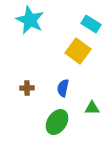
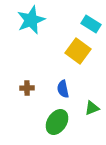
cyan star: moved 1 px right; rotated 24 degrees clockwise
blue semicircle: moved 1 px down; rotated 24 degrees counterclockwise
green triangle: rotated 21 degrees counterclockwise
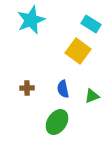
green triangle: moved 12 px up
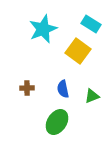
cyan star: moved 12 px right, 9 px down
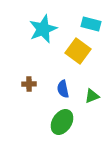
cyan rectangle: rotated 18 degrees counterclockwise
brown cross: moved 2 px right, 4 px up
green ellipse: moved 5 px right
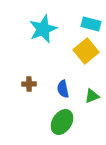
yellow square: moved 8 px right; rotated 15 degrees clockwise
